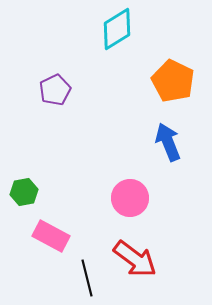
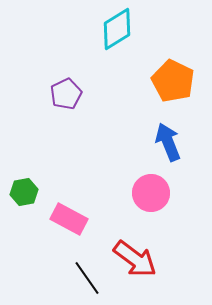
purple pentagon: moved 11 px right, 4 px down
pink circle: moved 21 px right, 5 px up
pink rectangle: moved 18 px right, 17 px up
black line: rotated 21 degrees counterclockwise
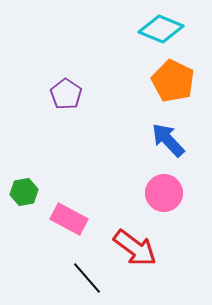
cyan diamond: moved 44 px right; rotated 54 degrees clockwise
purple pentagon: rotated 12 degrees counterclockwise
blue arrow: moved 2 px up; rotated 21 degrees counterclockwise
pink circle: moved 13 px right
red arrow: moved 11 px up
black line: rotated 6 degrees counterclockwise
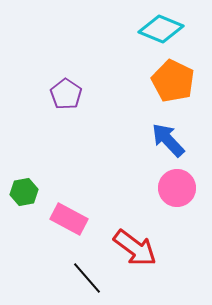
pink circle: moved 13 px right, 5 px up
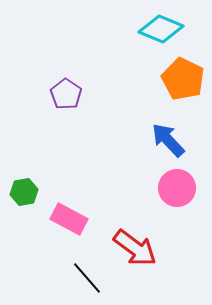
orange pentagon: moved 10 px right, 2 px up
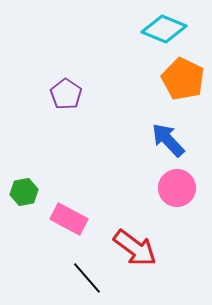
cyan diamond: moved 3 px right
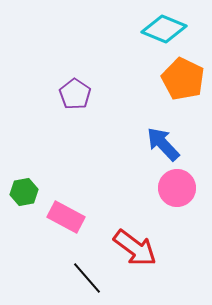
purple pentagon: moved 9 px right
blue arrow: moved 5 px left, 4 px down
pink rectangle: moved 3 px left, 2 px up
